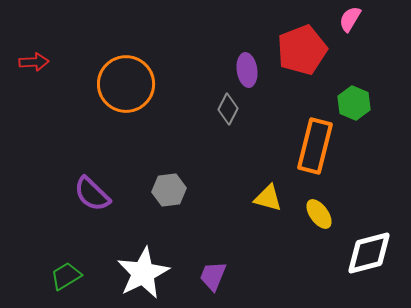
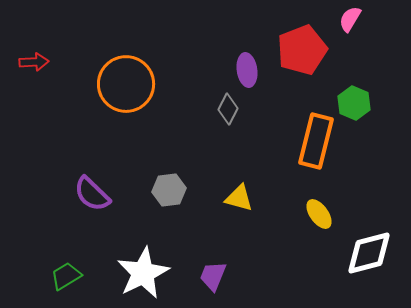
orange rectangle: moved 1 px right, 5 px up
yellow triangle: moved 29 px left
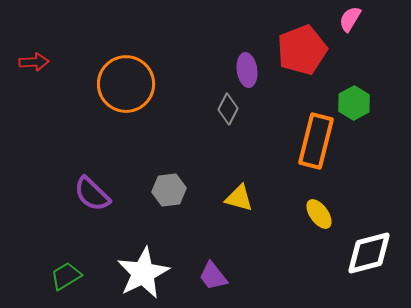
green hexagon: rotated 8 degrees clockwise
purple trapezoid: rotated 60 degrees counterclockwise
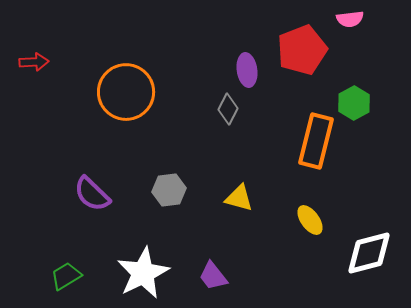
pink semicircle: rotated 128 degrees counterclockwise
orange circle: moved 8 px down
yellow ellipse: moved 9 px left, 6 px down
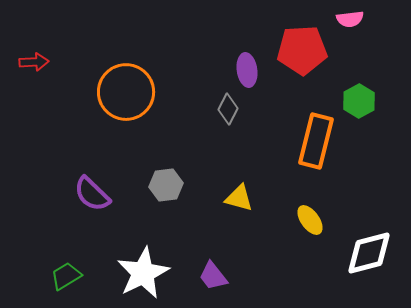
red pentagon: rotated 18 degrees clockwise
green hexagon: moved 5 px right, 2 px up
gray hexagon: moved 3 px left, 5 px up
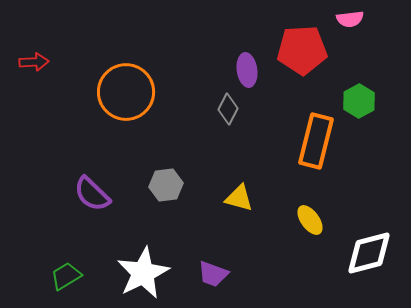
purple trapezoid: moved 2 px up; rotated 32 degrees counterclockwise
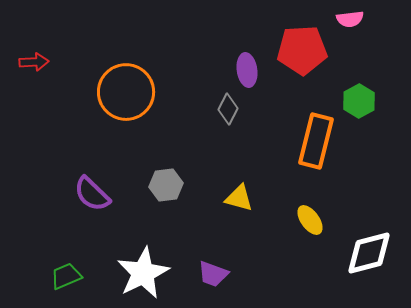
green trapezoid: rotated 8 degrees clockwise
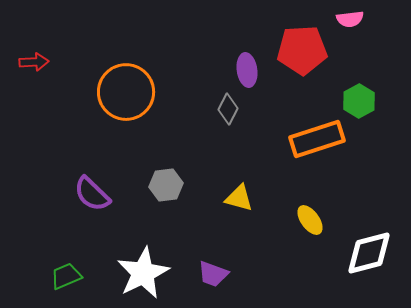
orange rectangle: moved 1 px right, 2 px up; rotated 58 degrees clockwise
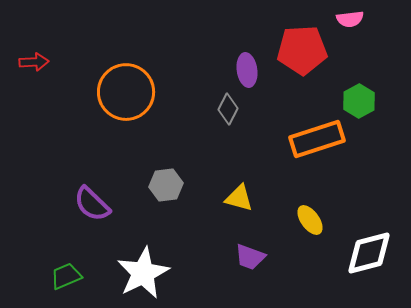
purple semicircle: moved 10 px down
purple trapezoid: moved 37 px right, 17 px up
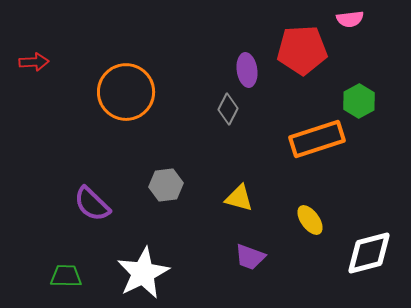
green trapezoid: rotated 24 degrees clockwise
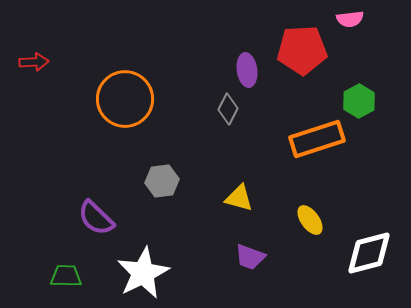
orange circle: moved 1 px left, 7 px down
gray hexagon: moved 4 px left, 4 px up
purple semicircle: moved 4 px right, 14 px down
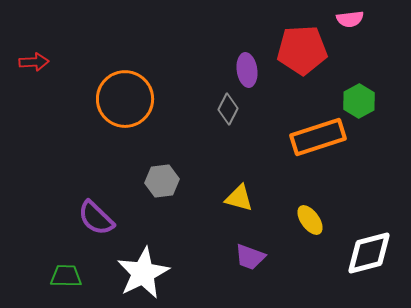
orange rectangle: moved 1 px right, 2 px up
